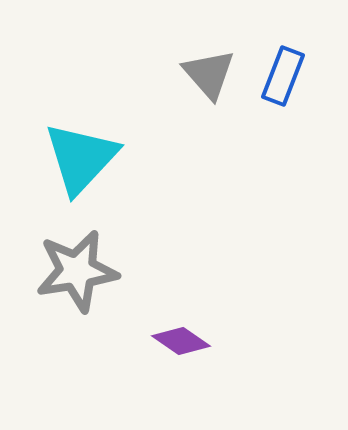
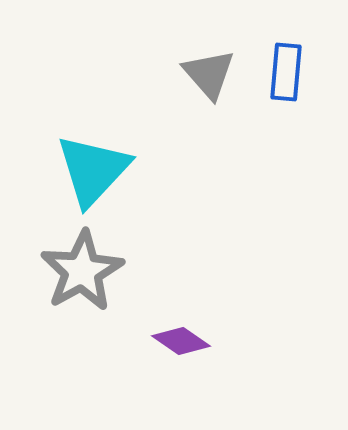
blue rectangle: moved 3 px right, 4 px up; rotated 16 degrees counterclockwise
cyan triangle: moved 12 px right, 12 px down
gray star: moved 5 px right; rotated 20 degrees counterclockwise
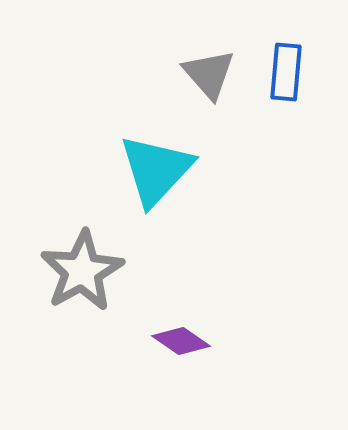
cyan triangle: moved 63 px right
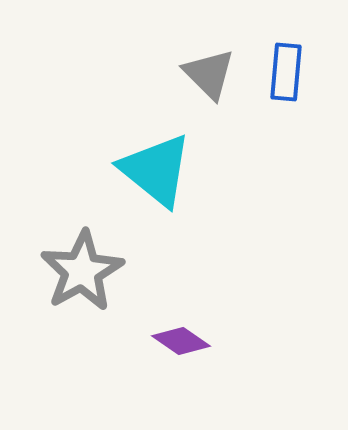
gray triangle: rotated 4 degrees counterclockwise
cyan triangle: rotated 34 degrees counterclockwise
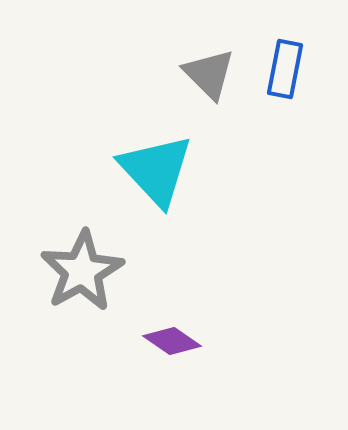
blue rectangle: moved 1 px left, 3 px up; rotated 6 degrees clockwise
cyan triangle: rotated 8 degrees clockwise
purple diamond: moved 9 px left
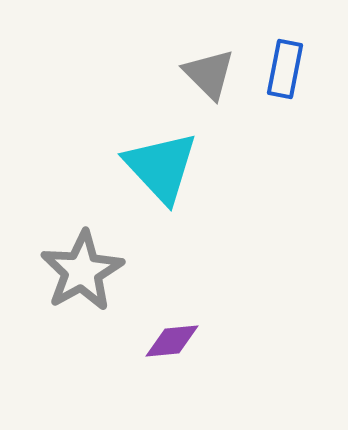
cyan triangle: moved 5 px right, 3 px up
purple diamond: rotated 40 degrees counterclockwise
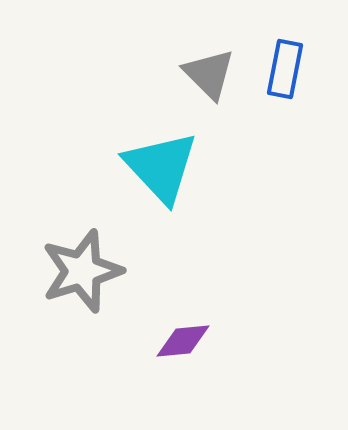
gray star: rotated 12 degrees clockwise
purple diamond: moved 11 px right
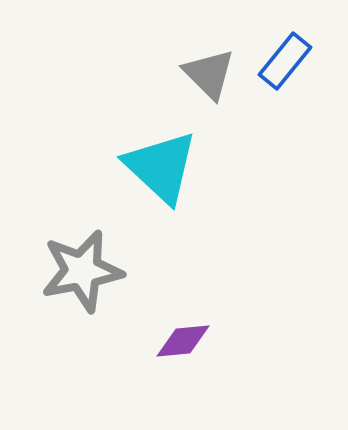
blue rectangle: moved 8 px up; rotated 28 degrees clockwise
cyan triangle: rotated 4 degrees counterclockwise
gray star: rotated 6 degrees clockwise
